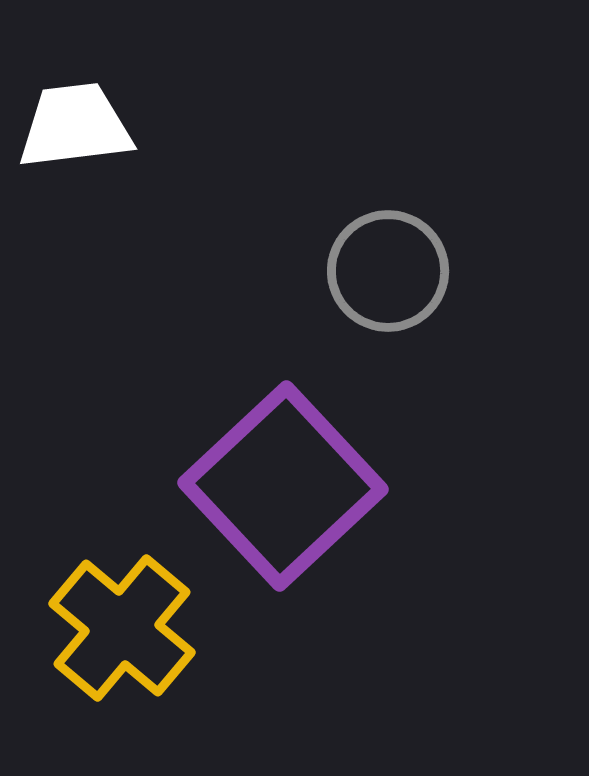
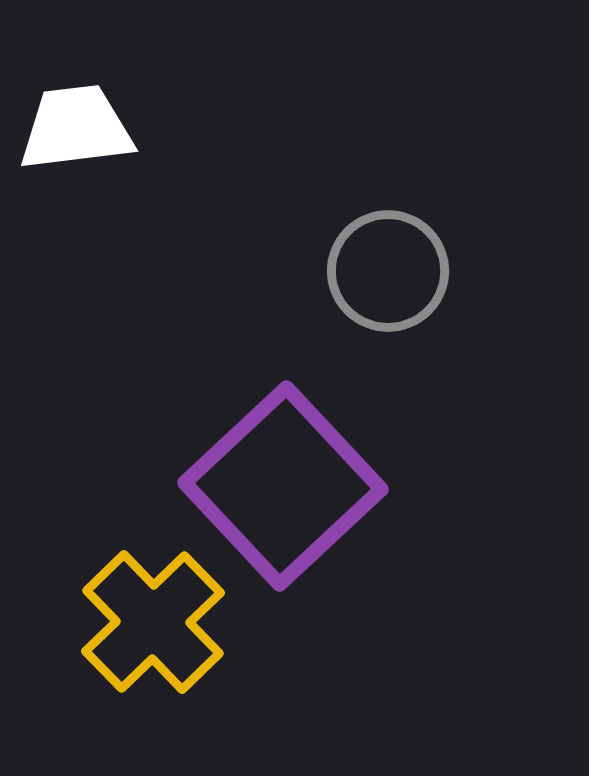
white trapezoid: moved 1 px right, 2 px down
yellow cross: moved 31 px right, 6 px up; rotated 6 degrees clockwise
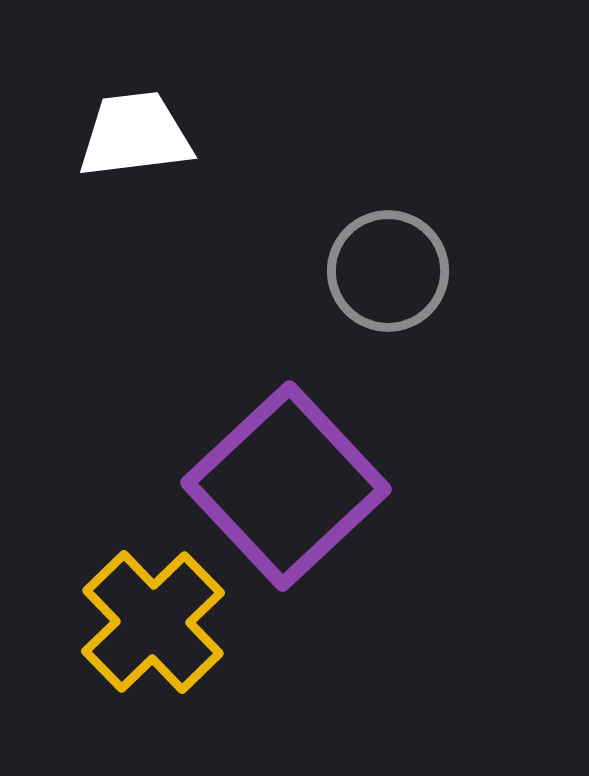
white trapezoid: moved 59 px right, 7 px down
purple square: moved 3 px right
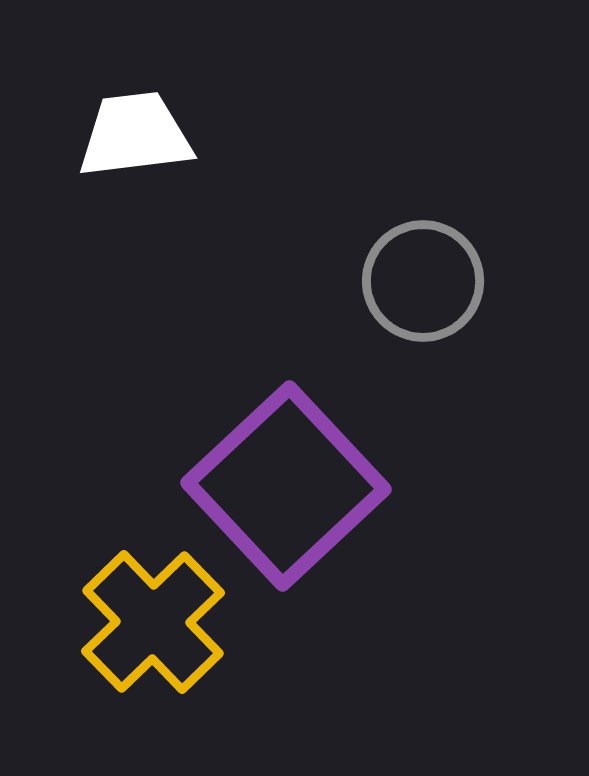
gray circle: moved 35 px right, 10 px down
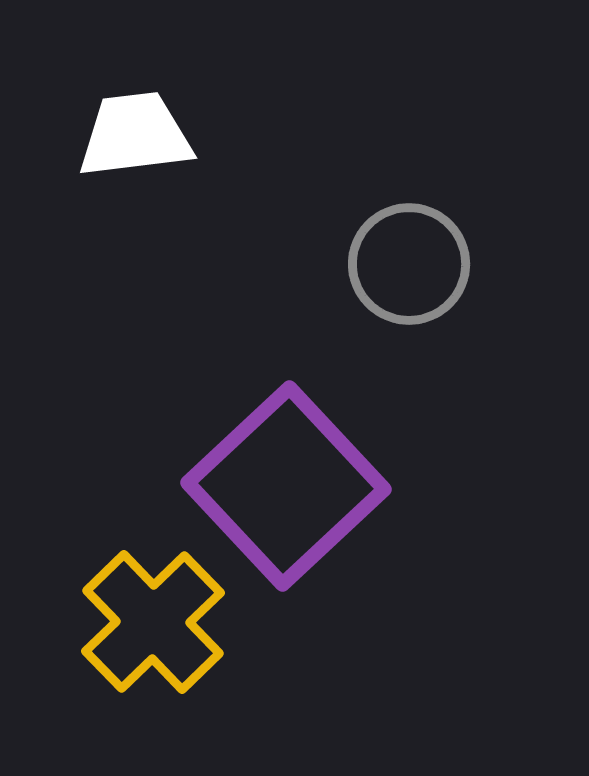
gray circle: moved 14 px left, 17 px up
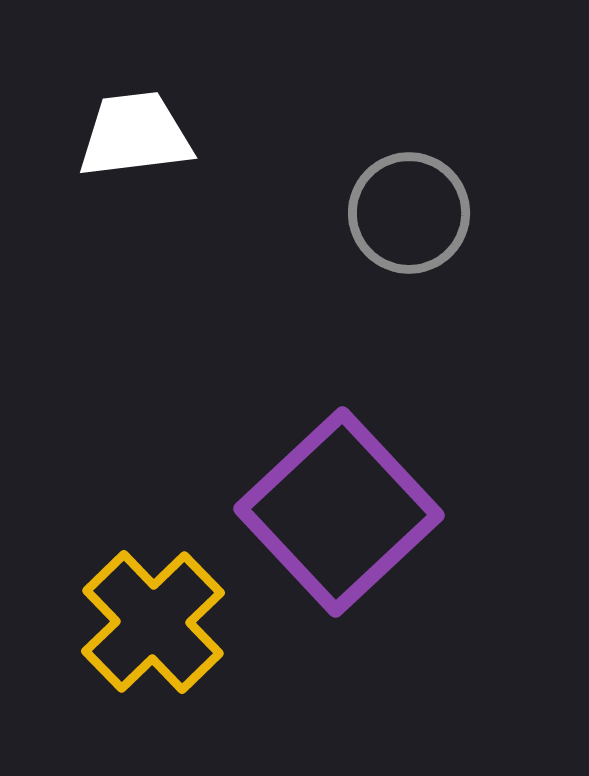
gray circle: moved 51 px up
purple square: moved 53 px right, 26 px down
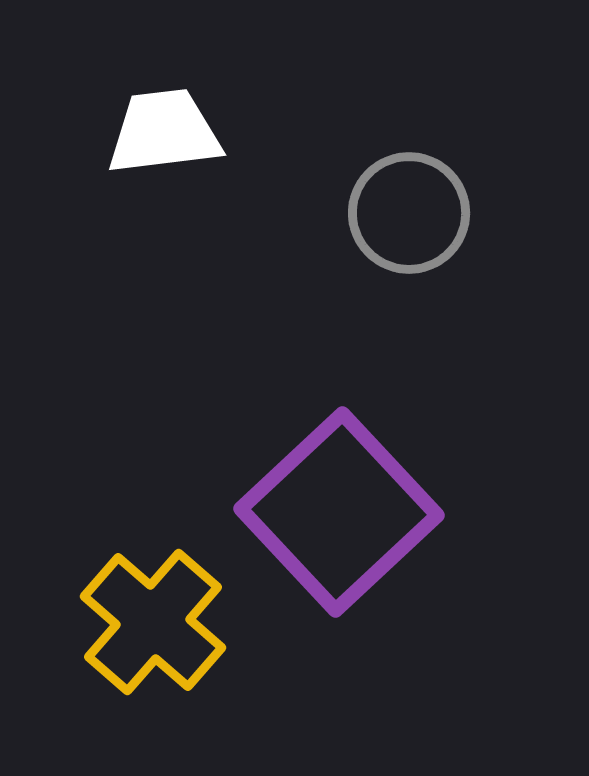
white trapezoid: moved 29 px right, 3 px up
yellow cross: rotated 5 degrees counterclockwise
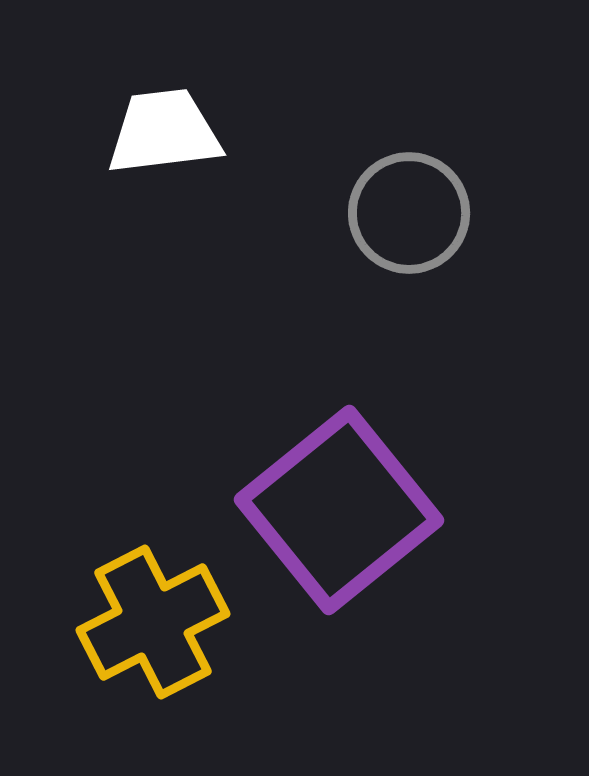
purple square: moved 2 px up; rotated 4 degrees clockwise
yellow cross: rotated 22 degrees clockwise
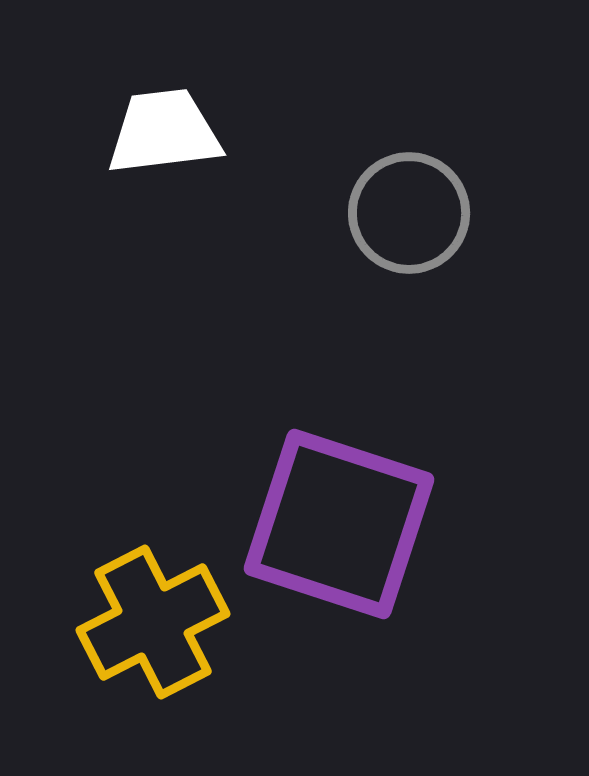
purple square: moved 14 px down; rotated 33 degrees counterclockwise
